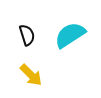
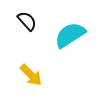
black semicircle: moved 14 px up; rotated 25 degrees counterclockwise
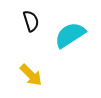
black semicircle: moved 4 px right; rotated 25 degrees clockwise
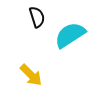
black semicircle: moved 6 px right, 4 px up
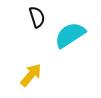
yellow arrow: rotated 95 degrees counterclockwise
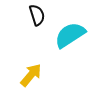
black semicircle: moved 2 px up
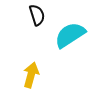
yellow arrow: rotated 25 degrees counterclockwise
